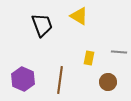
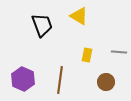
yellow rectangle: moved 2 px left, 3 px up
brown circle: moved 2 px left
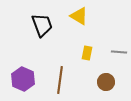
yellow rectangle: moved 2 px up
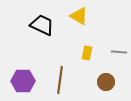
black trapezoid: rotated 45 degrees counterclockwise
purple hexagon: moved 2 px down; rotated 25 degrees counterclockwise
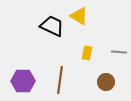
black trapezoid: moved 10 px right, 1 px down
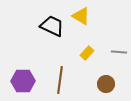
yellow triangle: moved 2 px right
yellow rectangle: rotated 32 degrees clockwise
brown circle: moved 2 px down
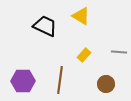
black trapezoid: moved 7 px left
yellow rectangle: moved 3 px left, 2 px down
